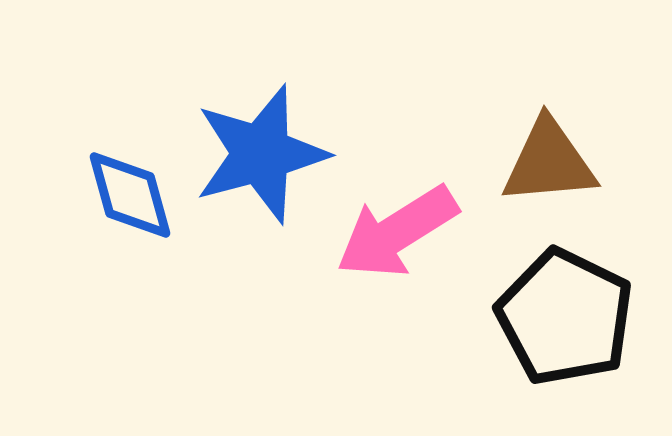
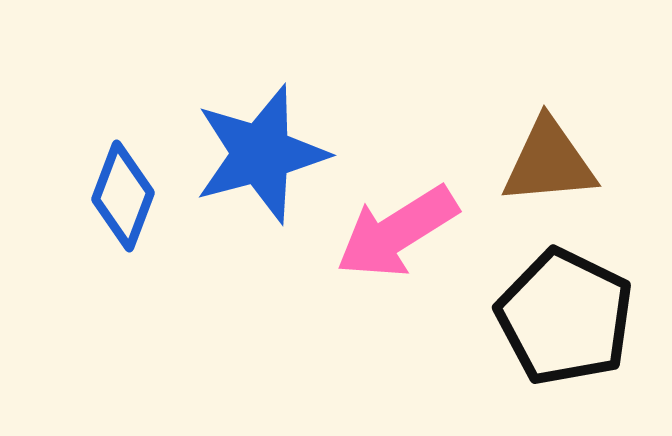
blue diamond: moved 7 px left, 1 px down; rotated 36 degrees clockwise
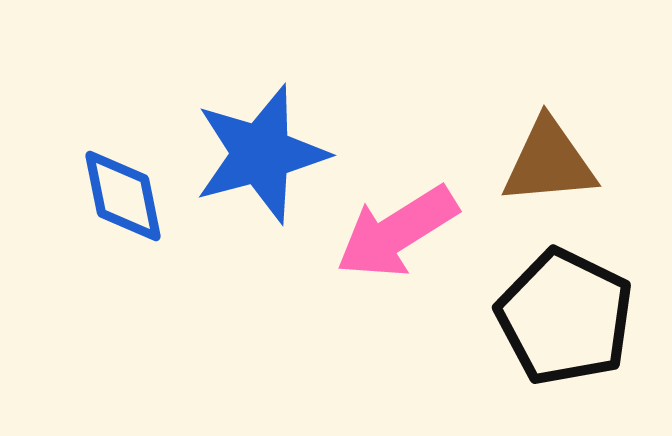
blue diamond: rotated 32 degrees counterclockwise
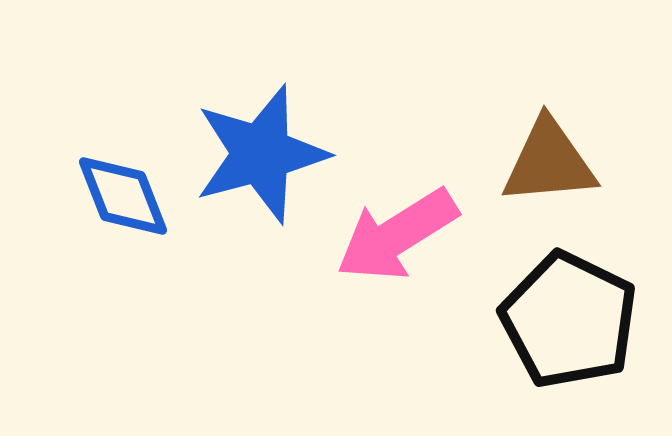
blue diamond: rotated 10 degrees counterclockwise
pink arrow: moved 3 px down
black pentagon: moved 4 px right, 3 px down
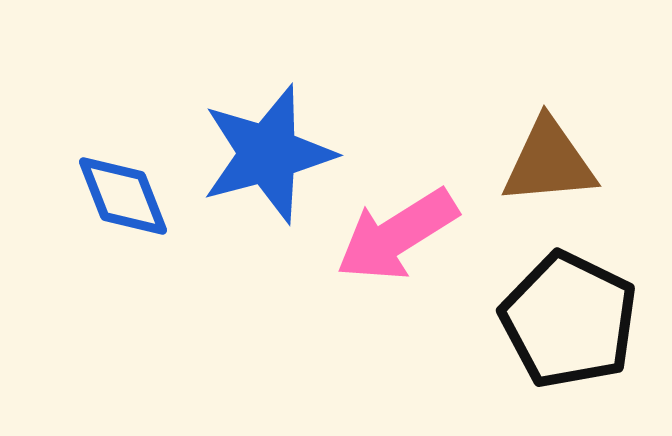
blue star: moved 7 px right
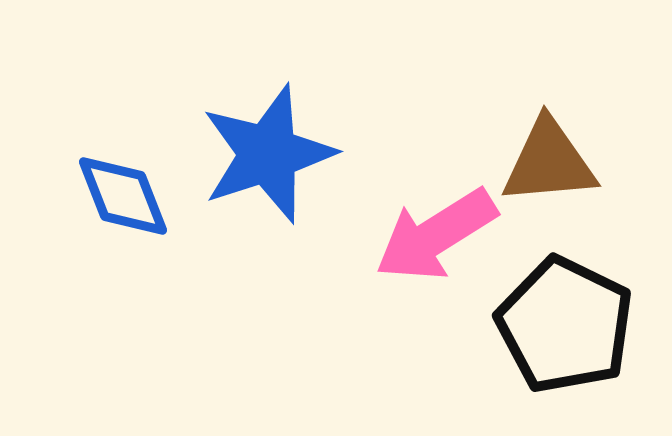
blue star: rotated 3 degrees counterclockwise
pink arrow: moved 39 px right
black pentagon: moved 4 px left, 5 px down
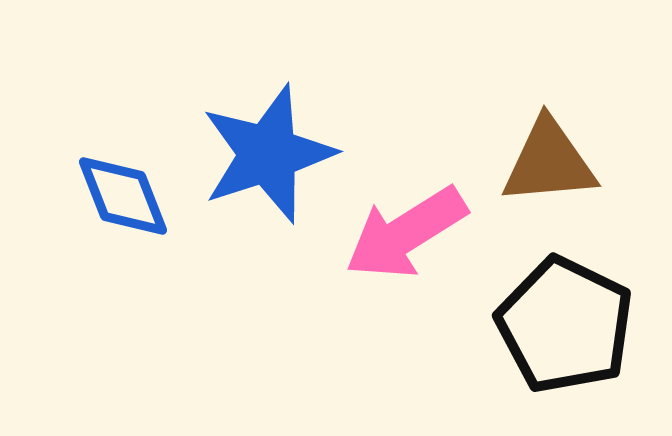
pink arrow: moved 30 px left, 2 px up
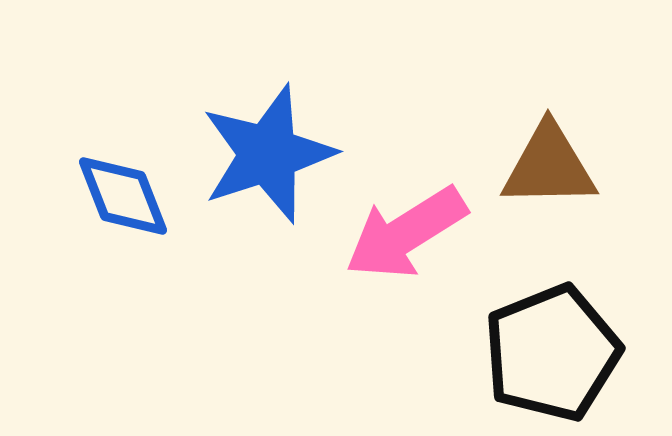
brown triangle: moved 4 px down; rotated 4 degrees clockwise
black pentagon: moved 13 px left, 28 px down; rotated 24 degrees clockwise
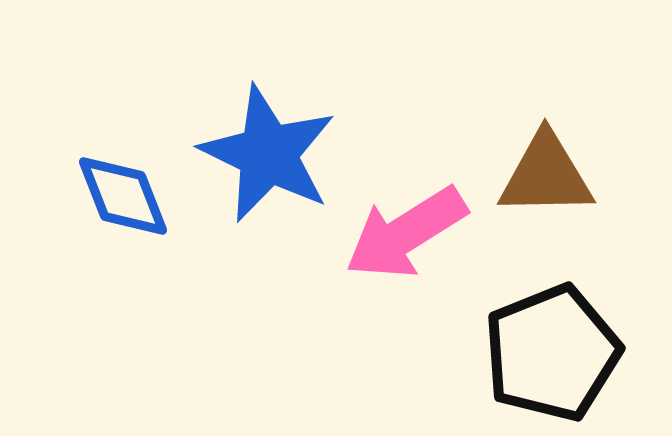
blue star: rotated 28 degrees counterclockwise
brown triangle: moved 3 px left, 9 px down
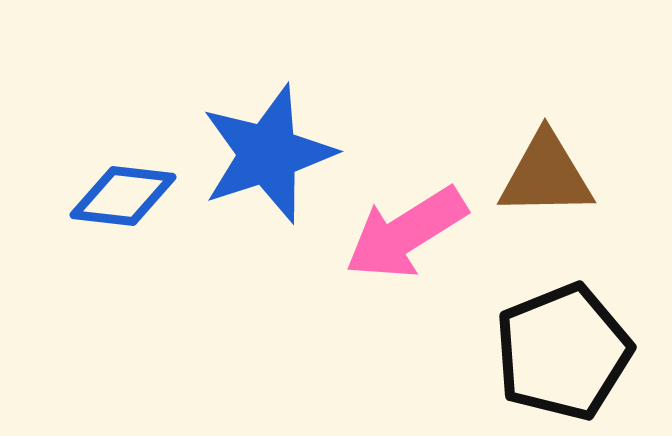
blue star: rotated 28 degrees clockwise
blue diamond: rotated 62 degrees counterclockwise
black pentagon: moved 11 px right, 1 px up
